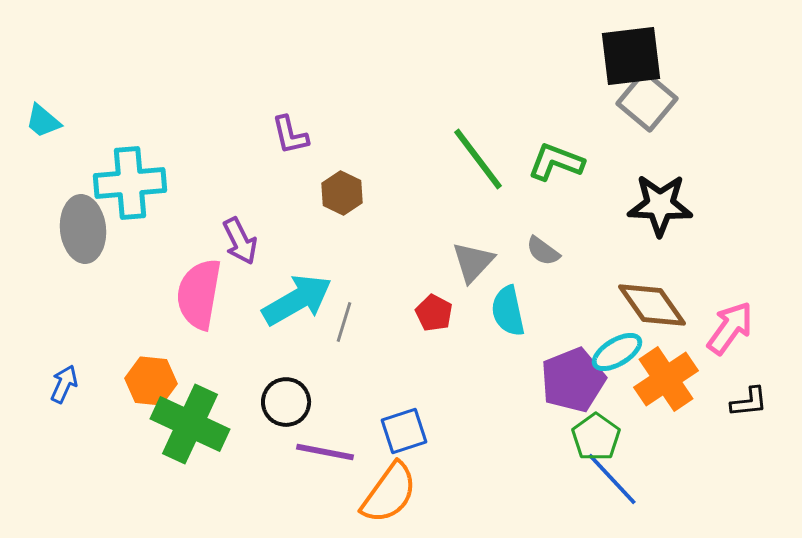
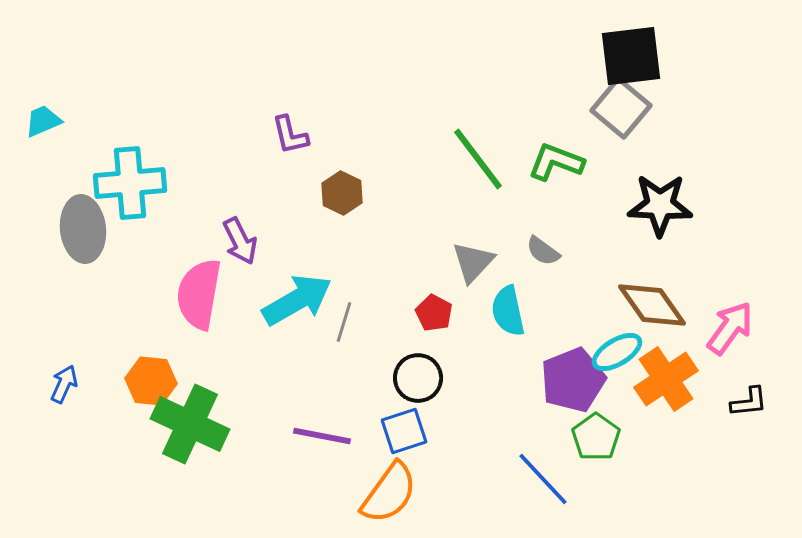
gray square: moved 26 px left, 7 px down
cyan trapezoid: rotated 117 degrees clockwise
black circle: moved 132 px right, 24 px up
purple line: moved 3 px left, 16 px up
blue line: moved 69 px left
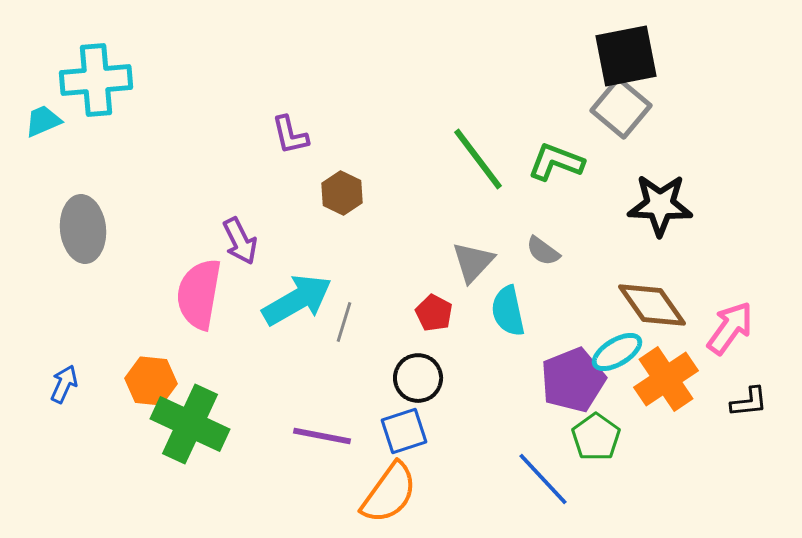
black square: moved 5 px left; rotated 4 degrees counterclockwise
cyan cross: moved 34 px left, 103 px up
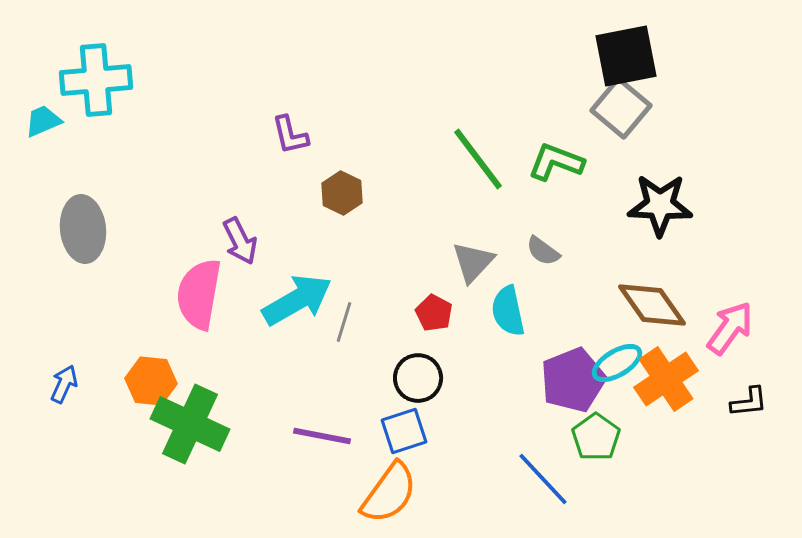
cyan ellipse: moved 11 px down
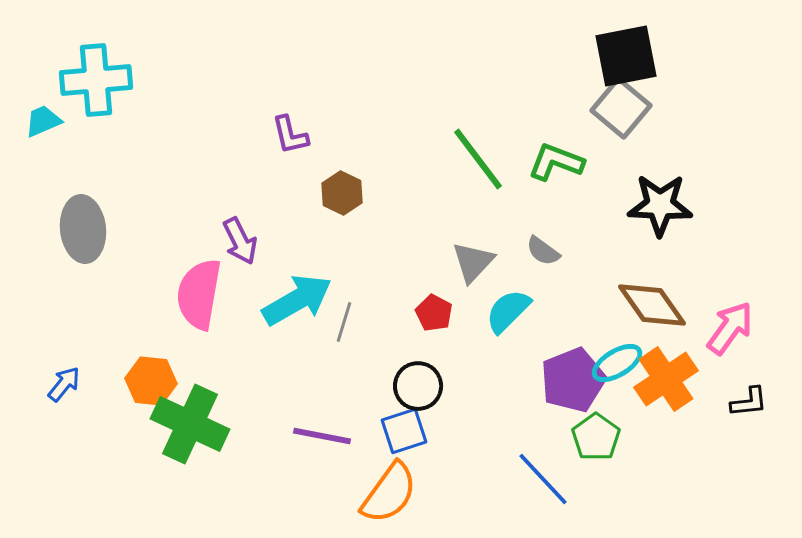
cyan semicircle: rotated 57 degrees clockwise
black circle: moved 8 px down
blue arrow: rotated 15 degrees clockwise
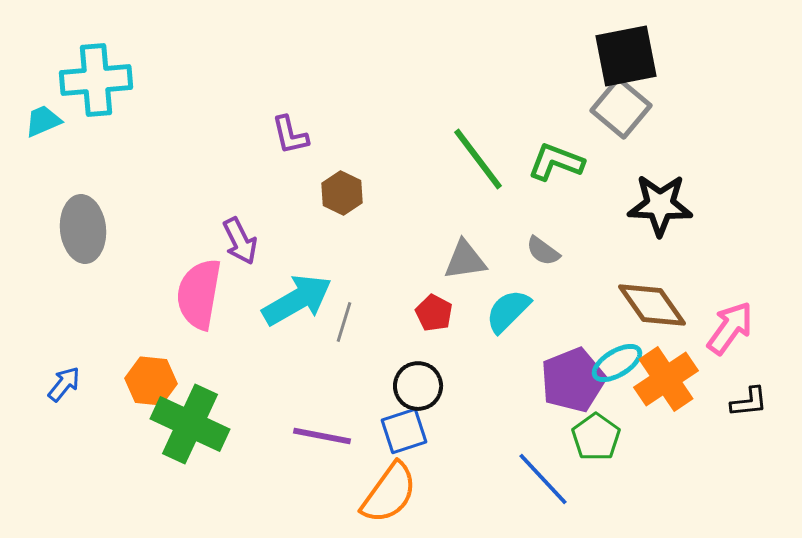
gray triangle: moved 8 px left, 2 px up; rotated 39 degrees clockwise
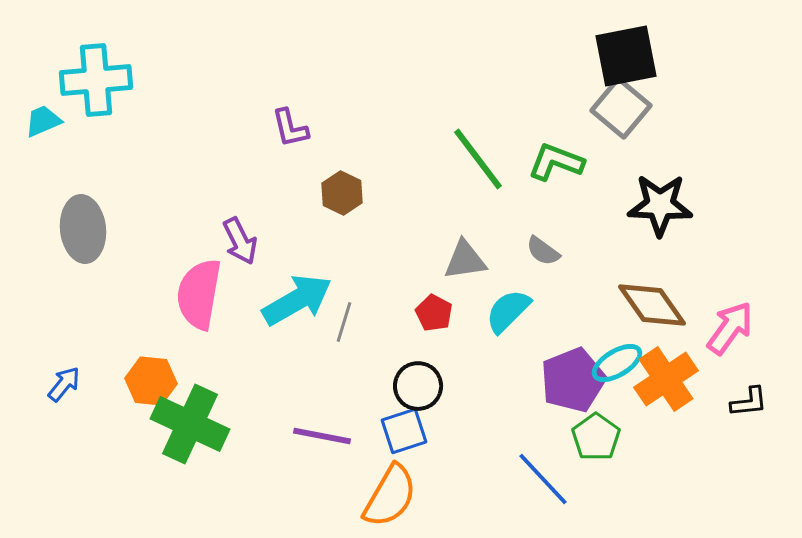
purple L-shape: moved 7 px up
orange semicircle: moved 1 px right, 3 px down; rotated 6 degrees counterclockwise
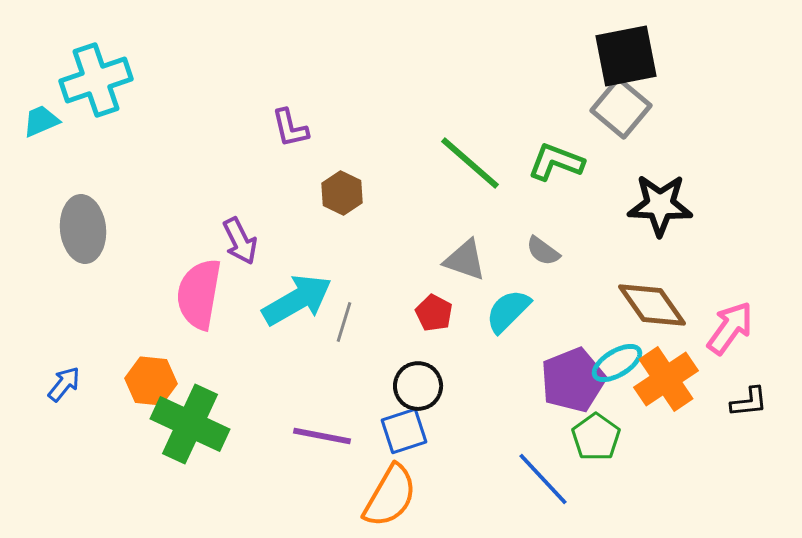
cyan cross: rotated 14 degrees counterclockwise
cyan trapezoid: moved 2 px left
green line: moved 8 px left, 4 px down; rotated 12 degrees counterclockwise
gray triangle: rotated 27 degrees clockwise
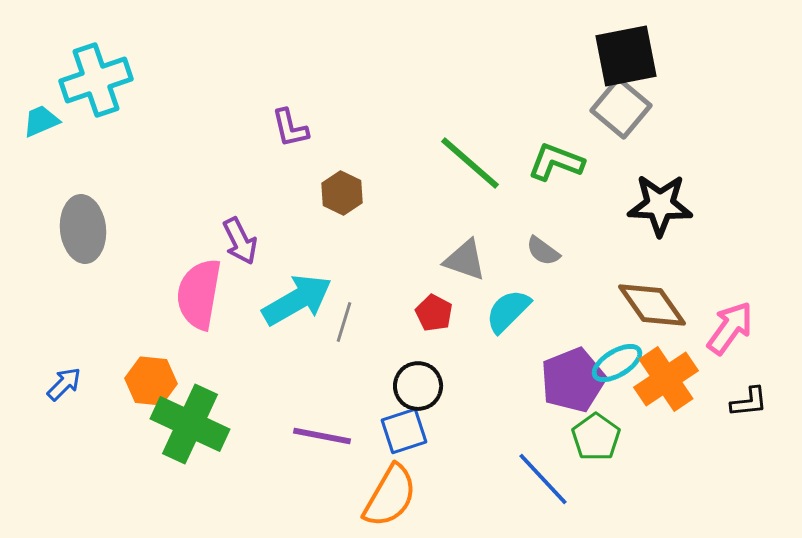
blue arrow: rotated 6 degrees clockwise
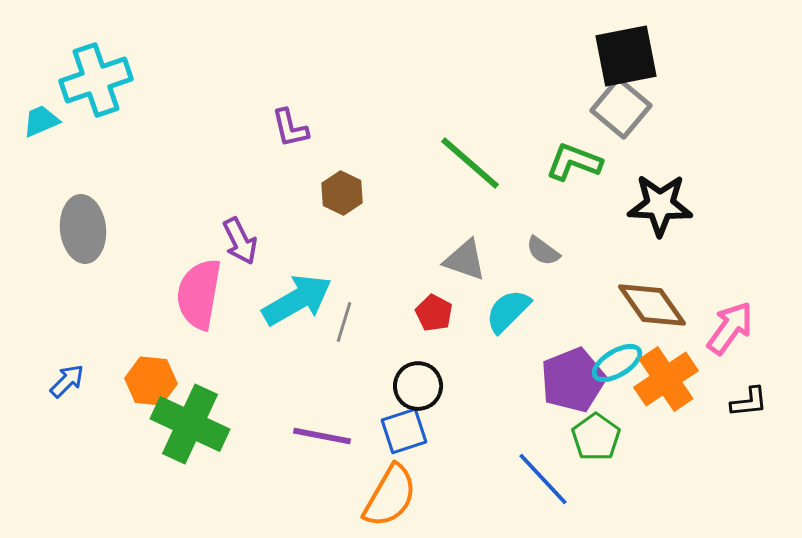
green L-shape: moved 18 px right
blue arrow: moved 3 px right, 3 px up
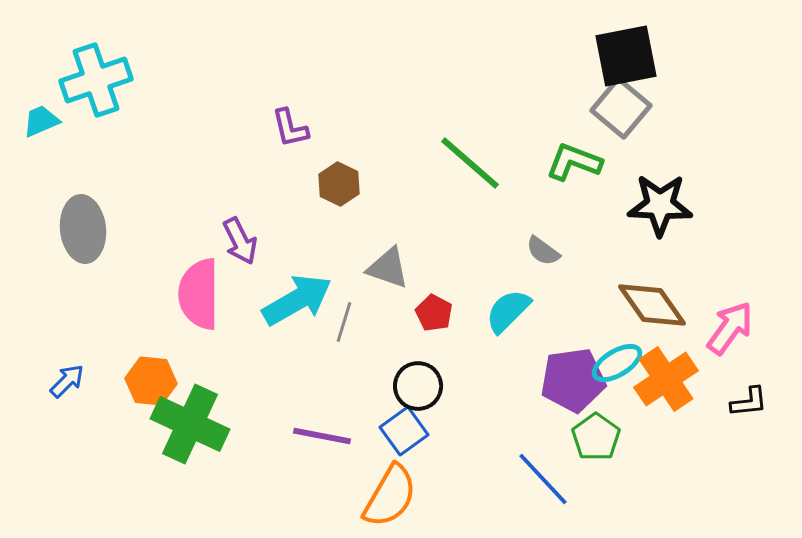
brown hexagon: moved 3 px left, 9 px up
gray triangle: moved 77 px left, 8 px down
pink semicircle: rotated 10 degrees counterclockwise
purple pentagon: rotated 14 degrees clockwise
blue square: rotated 18 degrees counterclockwise
